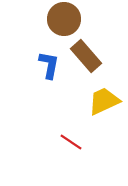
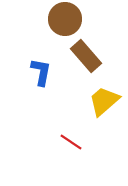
brown circle: moved 1 px right
blue L-shape: moved 8 px left, 7 px down
yellow trapezoid: rotated 16 degrees counterclockwise
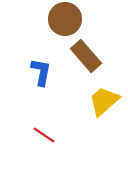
red line: moved 27 px left, 7 px up
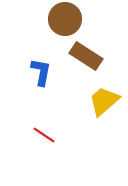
brown rectangle: rotated 16 degrees counterclockwise
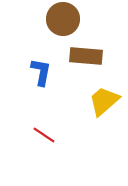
brown circle: moved 2 px left
brown rectangle: rotated 28 degrees counterclockwise
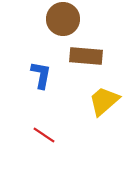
blue L-shape: moved 3 px down
